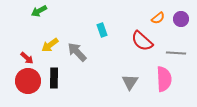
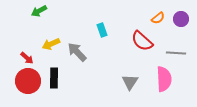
yellow arrow: moved 1 px right, 1 px up; rotated 12 degrees clockwise
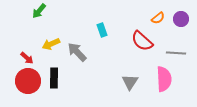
green arrow: rotated 21 degrees counterclockwise
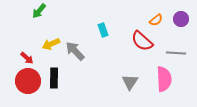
orange semicircle: moved 2 px left, 2 px down
cyan rectangle: moved 1 px right
gray arrow: moved 2 px left, 1 px up
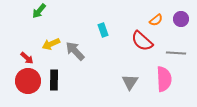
black rectangle: moved 2 px down
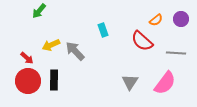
yellow arrow: moved 1 px down
pink semicircle: moved 1 px right, 4 px down; rotated 40 degrees clockwise
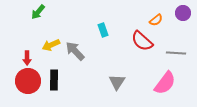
green arrow: moved 1 px left, 1 px down
purple circle: moved 2 px right, 6 px up
red arrow: rotated 48 degrees clockwise
gray triangle: moved 13 px left
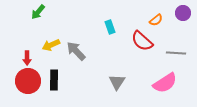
cyan rectangle: moved 7 px right, 3 px up
gray arrow: moved 1 px right
pink semicircle: rotated 20 degrees clockwise
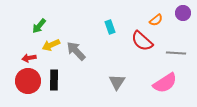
green arrow: moved 1 px right, 14 px down
red arrow: moved 2 px right; rotated 80 degrees clockwise
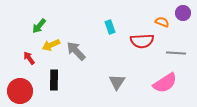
orange semicircle: moved 6 px right, 2 px down; rotated 120 degrees counterclockwise
red semicircle: rotated 45 degrees counterclockwise
red arrow: rotated 64 degrees clockwise
red circle: moved 8 px left, 10 px down
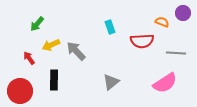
green arrow: moved 2 px left, 2 px up
gray triangle: moved 6 px left; rotated 18 degrees clockwise
